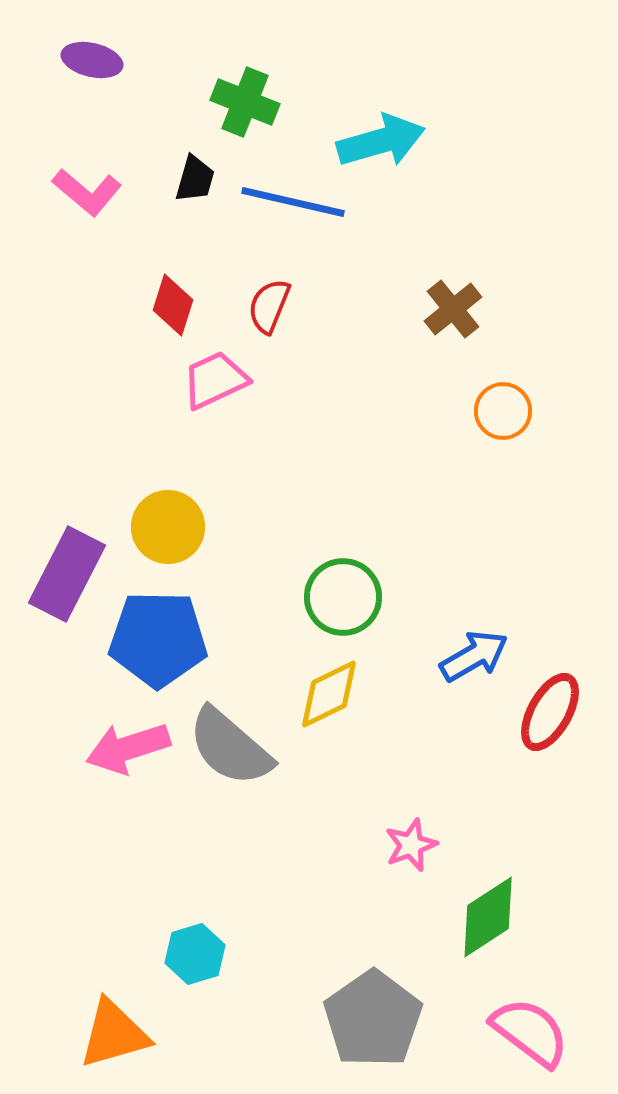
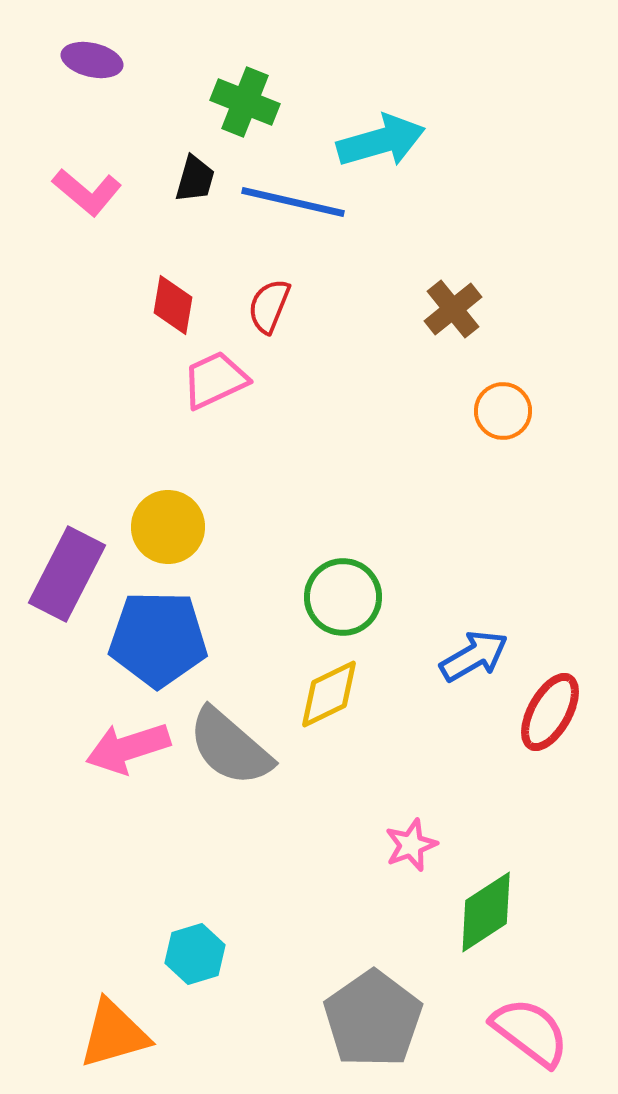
red diamond: rotated 8 degrees counterclockwise
green diamond: moved 2 px left, 5 px up
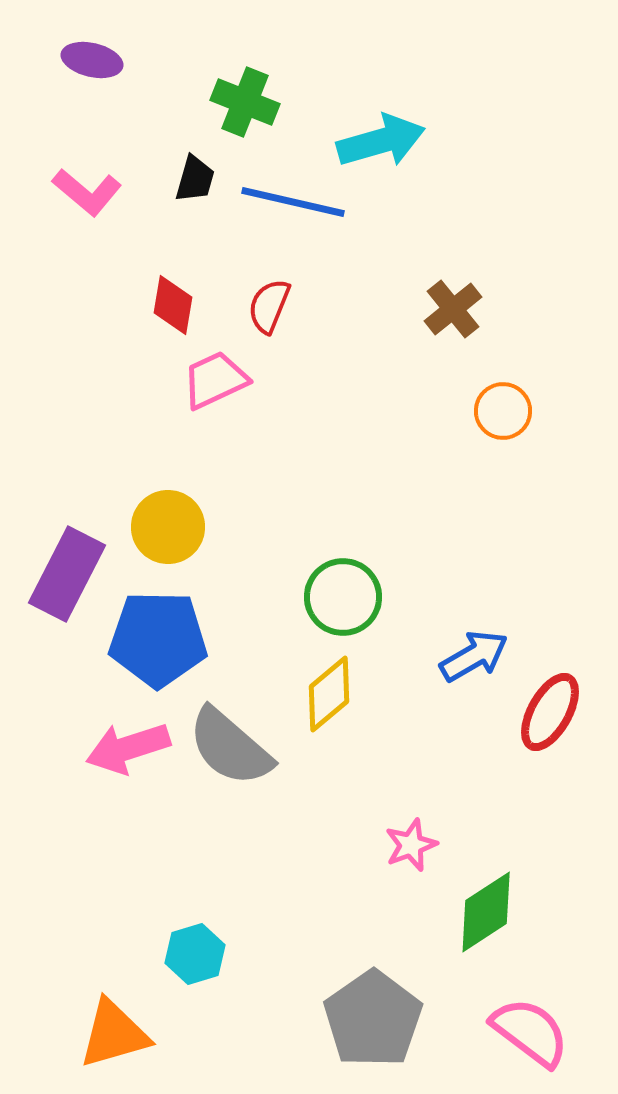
yellow diamond: rotated 14 degrees counterclockwise
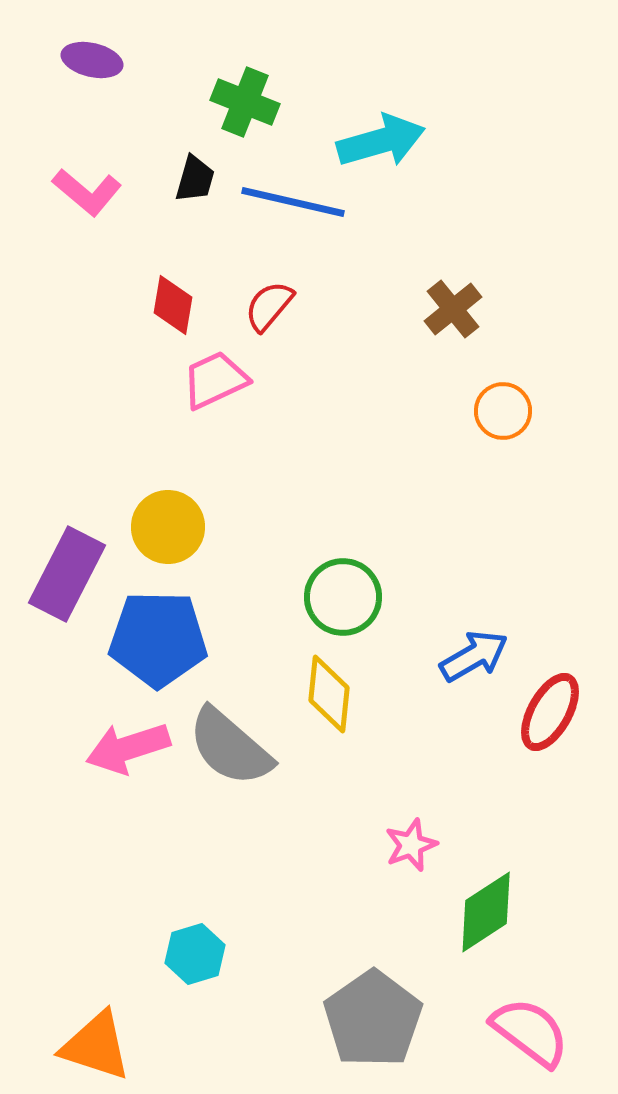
red semicircle: rotated 18 degrees clockwise
yellow diamond: rotated 44 degrees counterclockwise
orange triangle: moved 18 px left, 12 px down; rotated 34 degrees clockwise
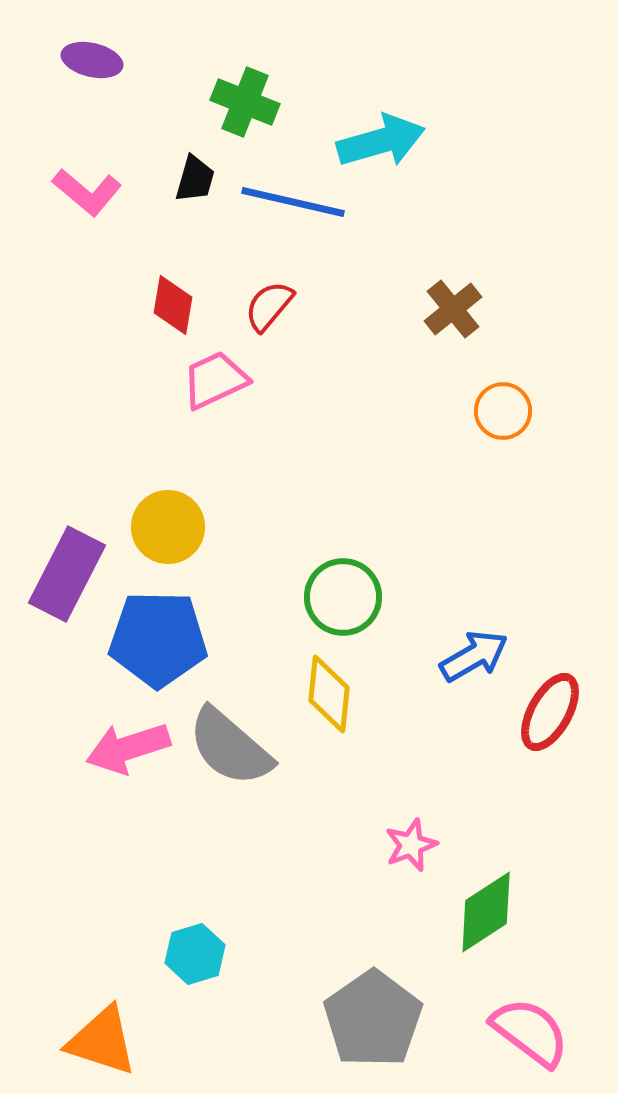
orange triangle: moved 6 px right, 5 px up
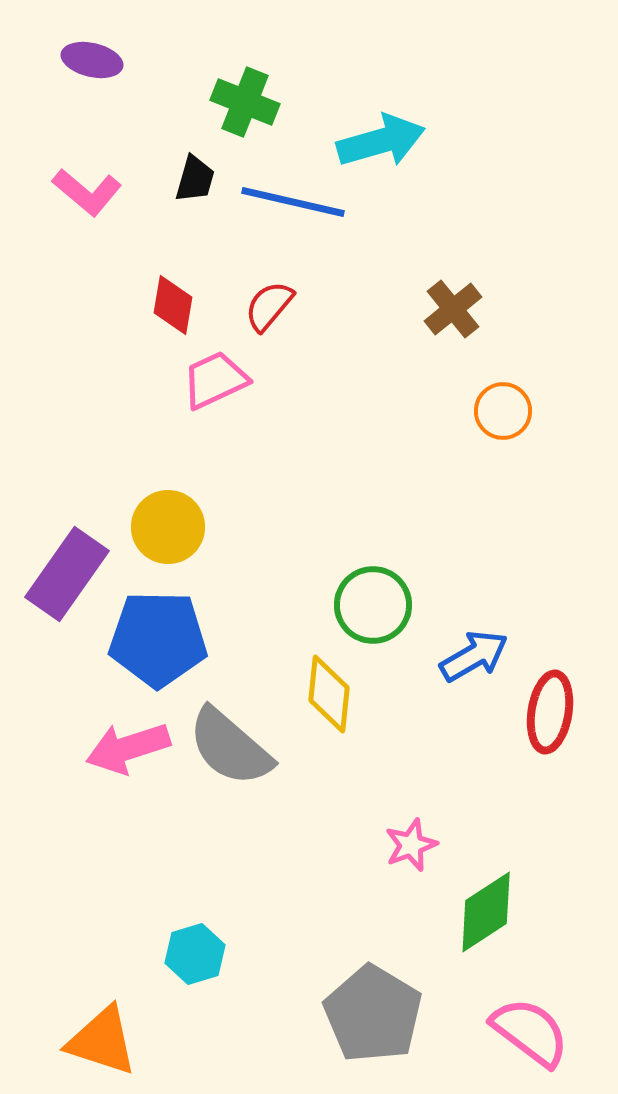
purple rectangle: rotated 8 degrees clockwise
green circle: moved 30 px right, 8 px down
red ellipse: rotated 20 degrees counterclockwise
gray pentagon: moved 5 px up; rotated 6 degrees counterclockwise
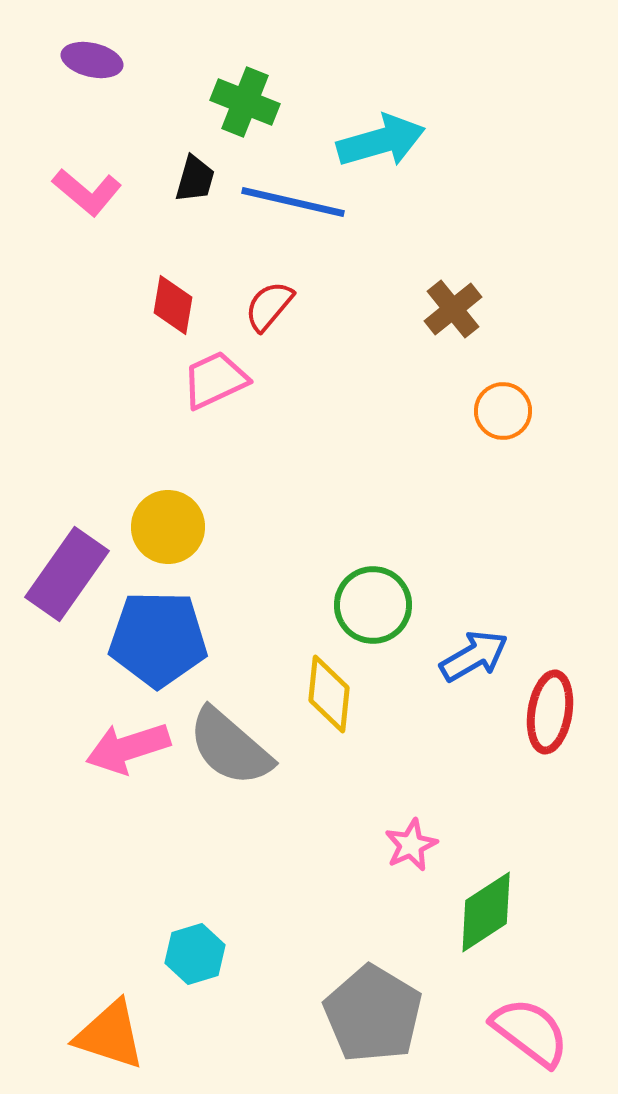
pink star: rotated 4 degrees counterclockwise
orange triangle: moved 8 px right, 6 px up
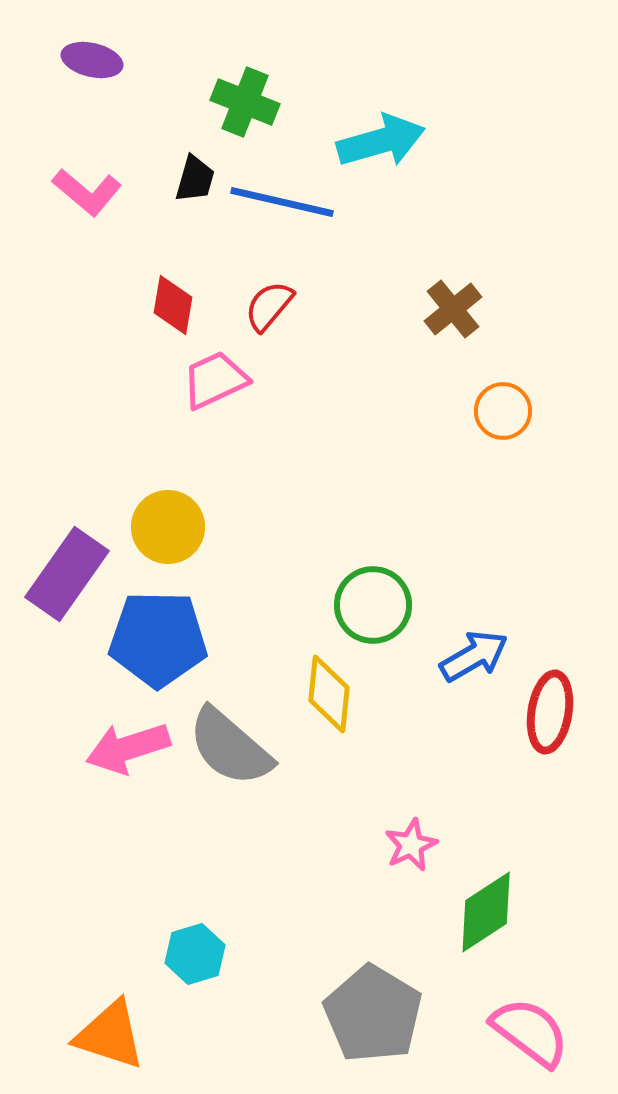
blue line: moved 11 px left
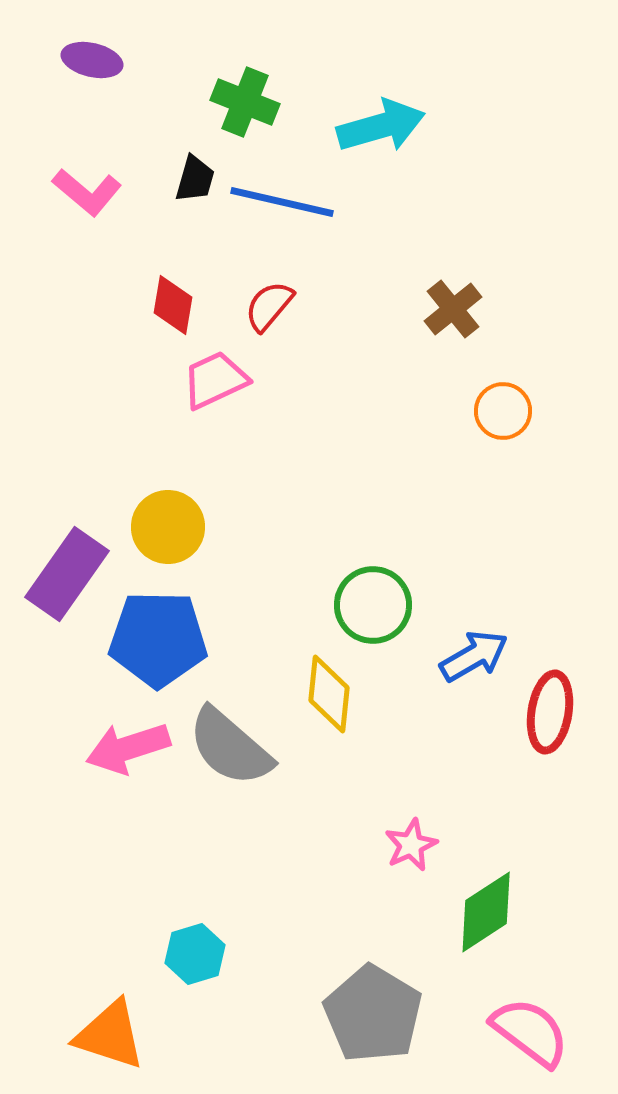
cyan arrow: moved 15 px up
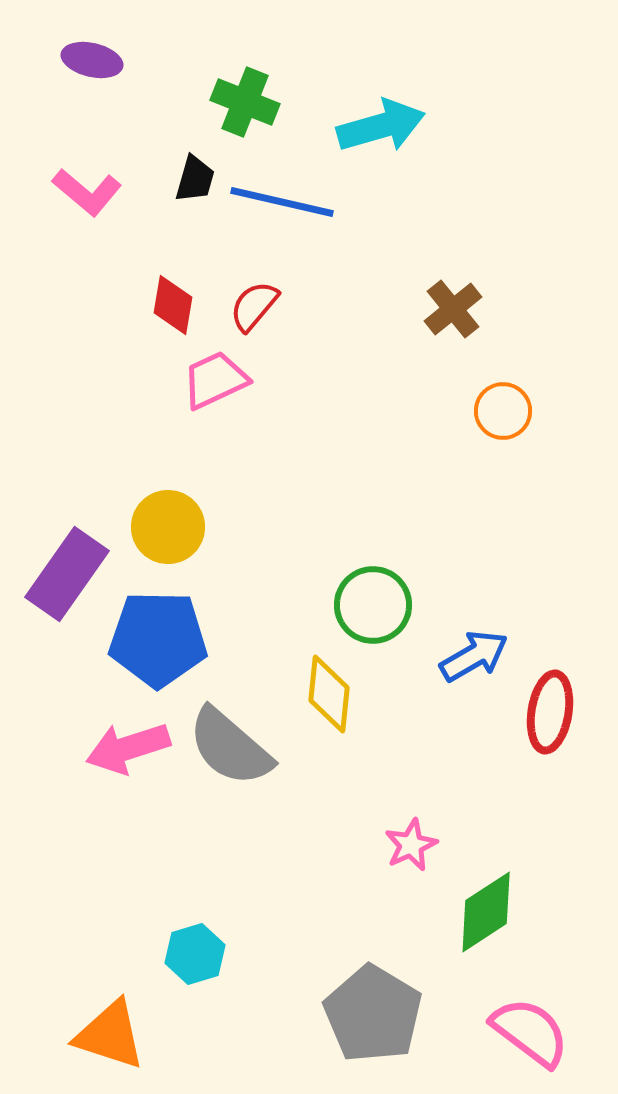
red semicircle: moved 15 px left
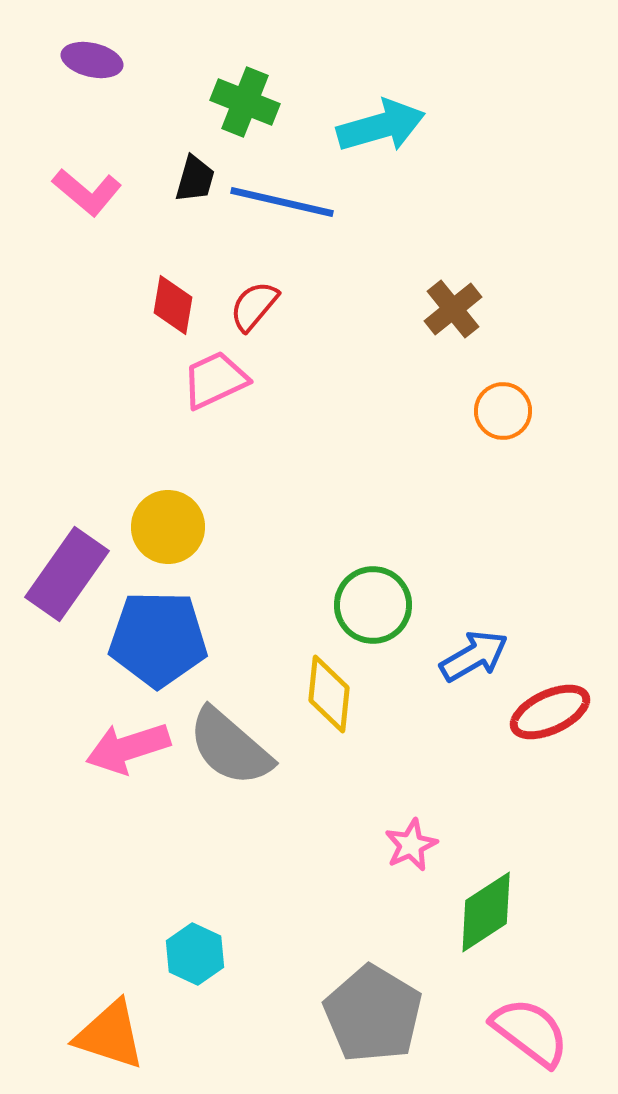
red ellipse: rotated 56 degrees clockwise
cyan hexagon: rotated 18 degrees counterclockwise
